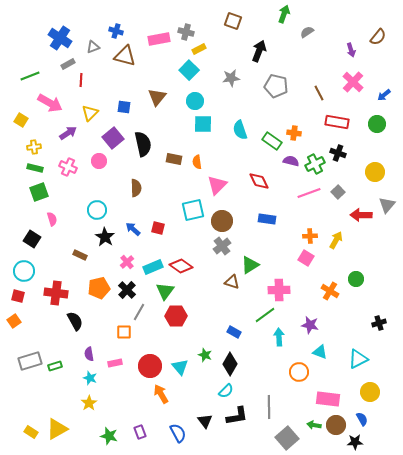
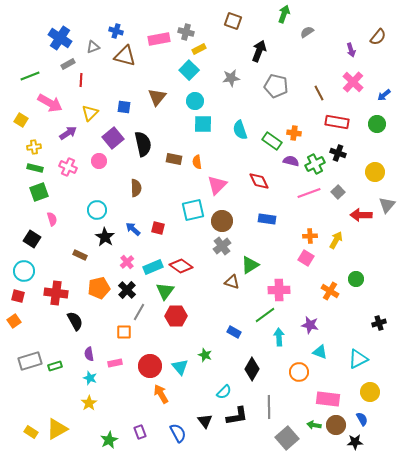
black diamond at (230, 364): moved 22 px right, 5 px down
cyan semicircle at (226, 391): moved 2 px left, 1 px down
green star at (109, 436): moved 4 px down; rotated 30 degrees clockwise
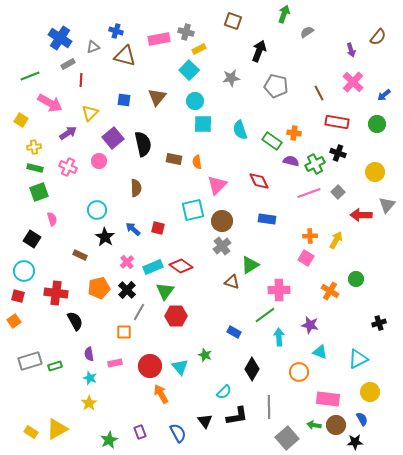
blue square at (124, 107): moved 7 px up
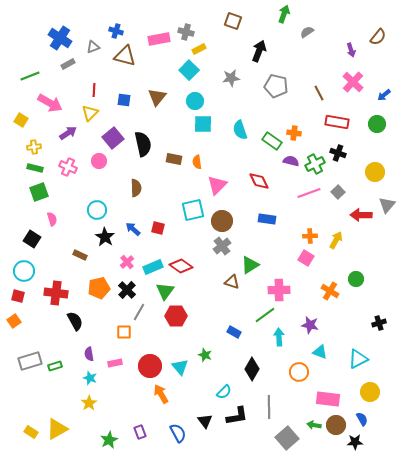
red line at (81, 80): moved 13 px right, 10 px down
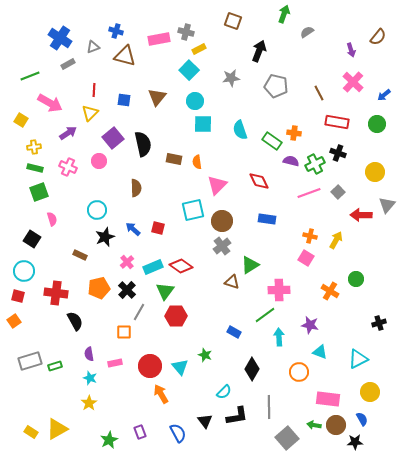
orange cross at (310, 236): rotated 16 degrees clockwise
black star at (105, 237): rotated 18 degrees clockwise
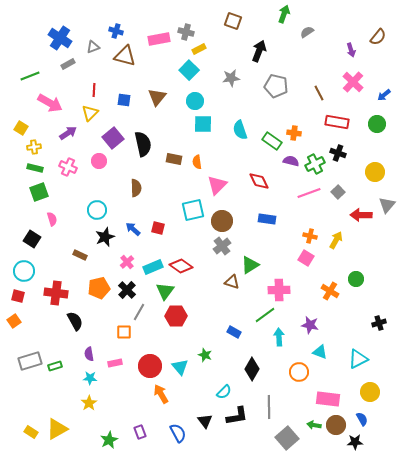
yellow square at (21, 120): moved 8 px down
cyan star at (90, 378): rotated 16 degrees counterclockwise
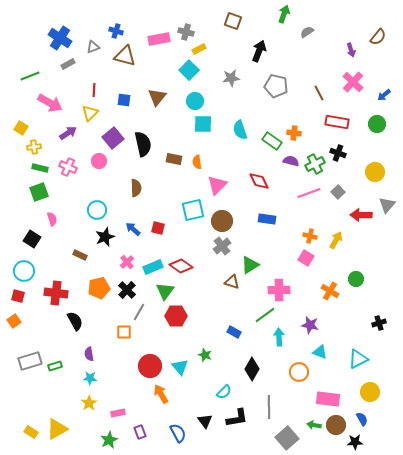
green rectangle at (35, 168): moved 5 px right
pink rectangle at (115, 363): moved 3 px right, 50 px down
black L-shape at (237, 416): moved 2 px down
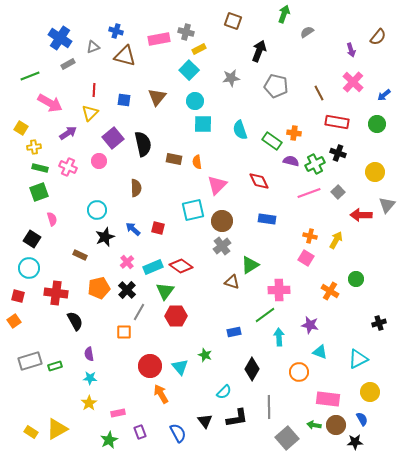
cyan circle at (24, 271): moved 5 px right, 3 px up
blue rectangle at (234, 332): rotated 40 degrees counterclockwise
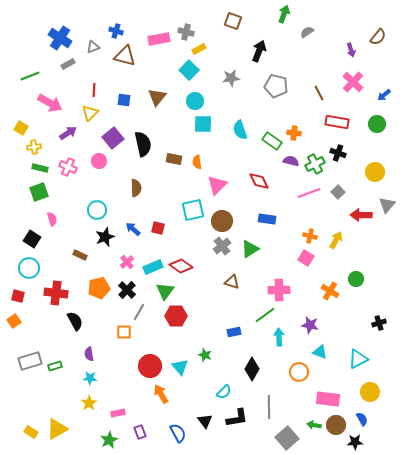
green triangle at (250, 265): moved 16 px up
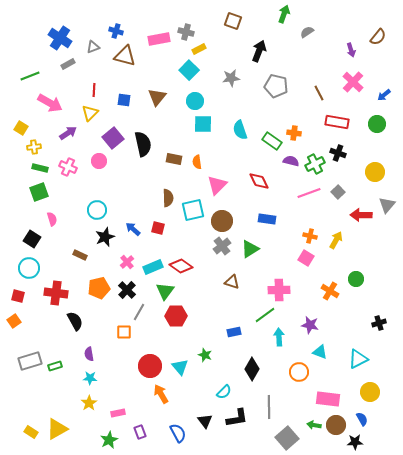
brown semicircle at (136, 188): moved 32 px right, 10 px down
